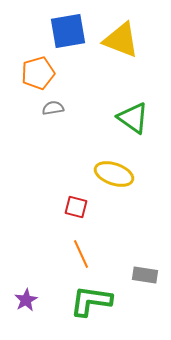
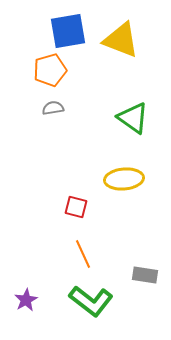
orange pentagon: moved 12 px right, 3 px up
yellow ellipse: moved 10 px right, 5 px down; rotated 24 degrees counterclockwise
orange line: moved 2 px right
green L-shape: rotated 150 degrees counterclockwise
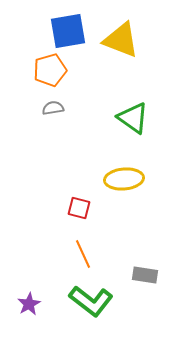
red square: moved 3 px right, 1 px down
purple star: moved 3 px right, 4 px down
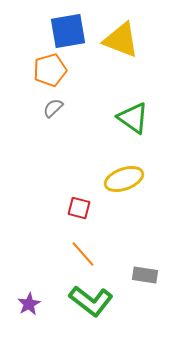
gray semicircle: rotated 35 degrees counterclockwise
yellow ellipse: rotated 15 degrees counterclockwise
orange line: rotated 16 degrees counterclockwise
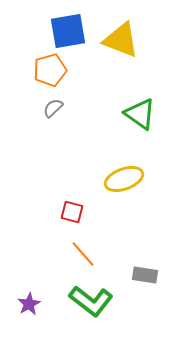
green triangle: moved 7 px right, 4 px up
red square: moved 7 px left, 4 px down
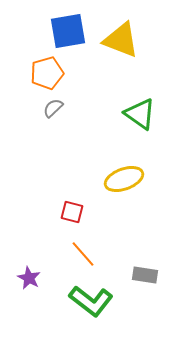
orange pentagon: moved 3 px left, 3 px down
purple star: moved 26 px up; rotated 15 degrees counterclockwise
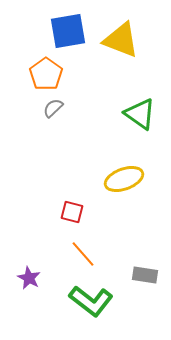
orange pentagon: moved 1 px left, 1 px down; rotated 20 degrees counterclockwise
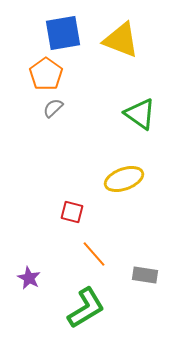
blue square: moved 5 px left, 2 px down
orange line: moved 11 px right
green L-shape: moved 5 px left, 7 px down; rotated 69 degrees counterclockwise
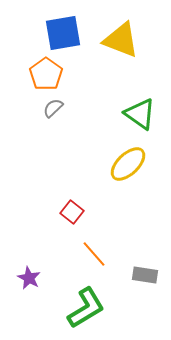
yellow ellipse: moved 4 px right, 15 px up; rotated 24 degrees counterclockwise
red square: rotated 25 degrees clockwise
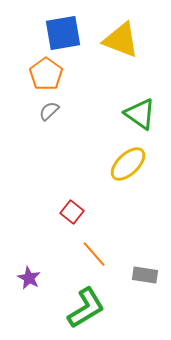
gray semicircle: moved 4 px left, 3 px down
